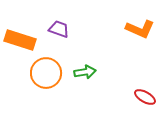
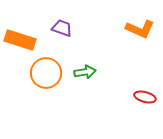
purple trapezoid: moved 3 px right, 1 px up
red ellipse: rotated 15 degrees counterclockwise
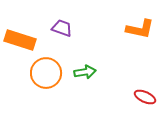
orange L-shape: rotated 12 degrees counterclockwise
red ellipse: rotated 10 degrees clockwise
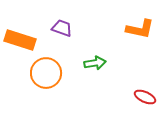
green arrow: moved 10 px right, 9 px up
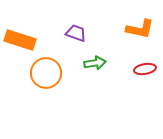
purple trapezoid: moved 14 px right, 5 px down
red ellipse: moved 28 px up; rotated 35 degrees counterclockwise
